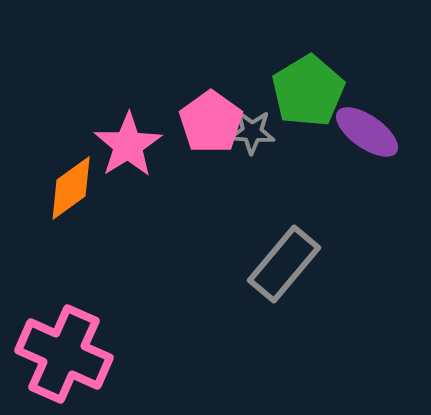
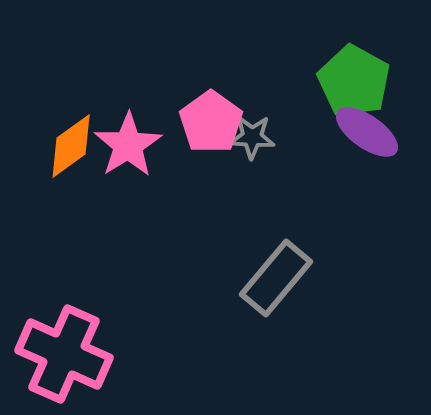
green pentagon: moved 46 px right, 10 px up; rotated 12 degrees counterclockwise
gray star: moved 5 px down
orange diamond: moved 42 px up
gray rectangle: moved 8 px left, 14 px down
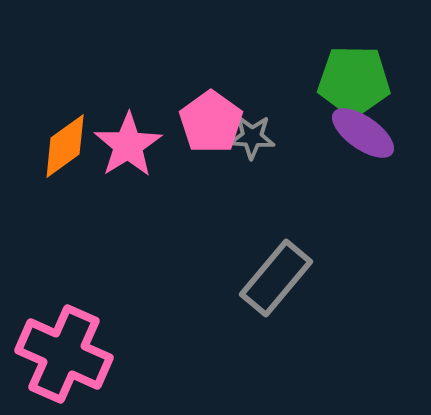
green pentagon: rotated 28 degrees counterclockwise
purple ellipse: moved 4 px left, 1 px down
orange diamond: moved 6 px left
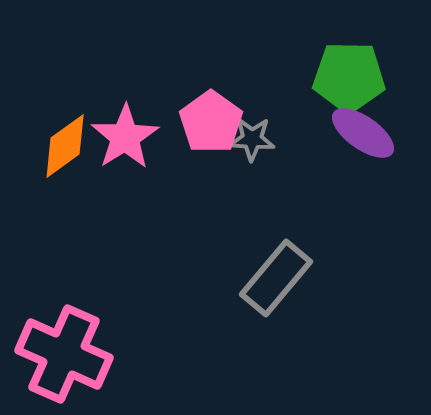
green pentagon: moved 5 px left, 4 px up
gray star: moved 2 px down
pink star: moved 3 px left, 8 px up
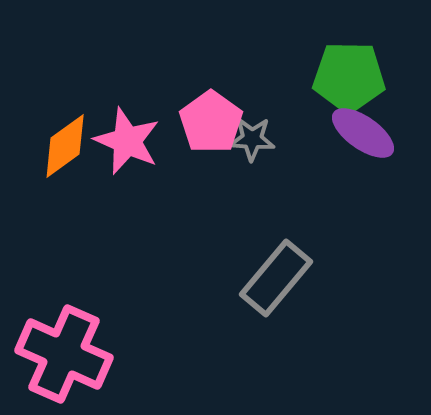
pink star: moved 2 px right, 4 px down; rotated 16 degrees counterclockwise
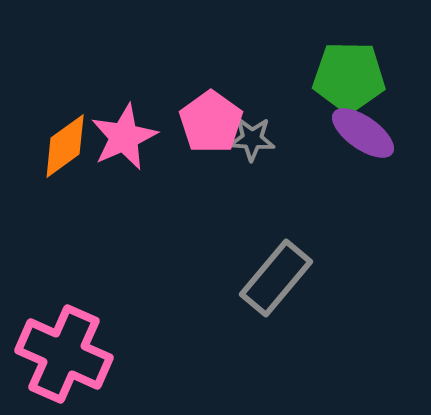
pink star: moved 3 px left, 4 px up; rotated 24 degrees clockwise
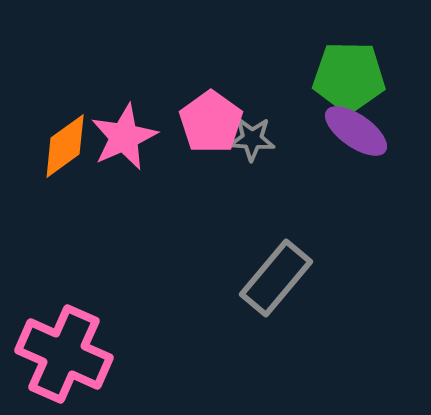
purple ellipse: moved 7 px left, 2 px up
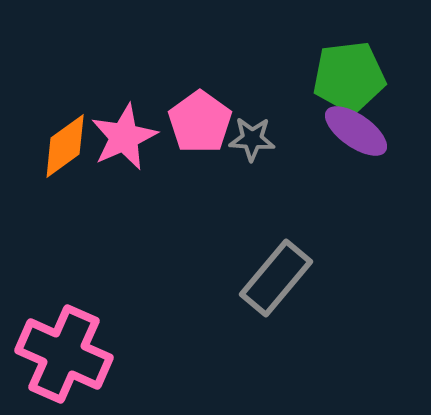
green pentagon: rotated 8 degrees counterclockwise
pink pentagon: moved 11 px left
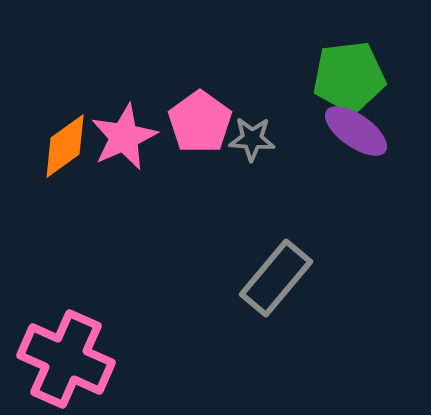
pink cross: moved 2 px right, 5 px down
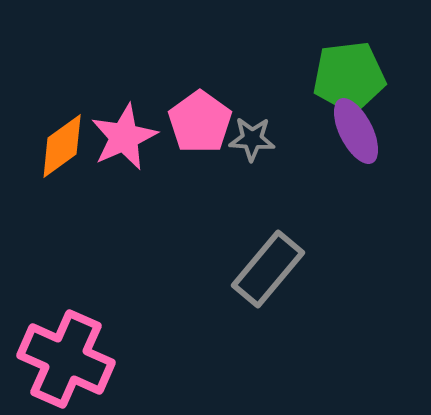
purple ellipse: rotated 28 degrees clockwise
orange diamond: moved 3 px left
gray rectangle: moved 8 px left, 9 px up
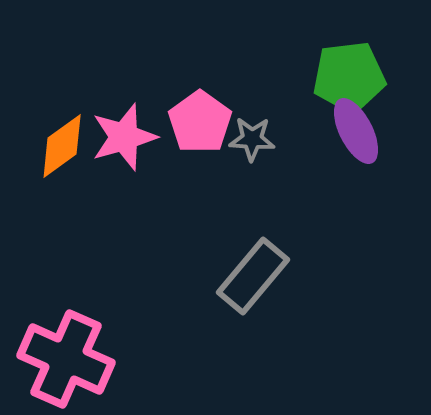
pink star: rotated 8 degrees clockwise
gray rectangle: moved 15 px left, 7 px down
